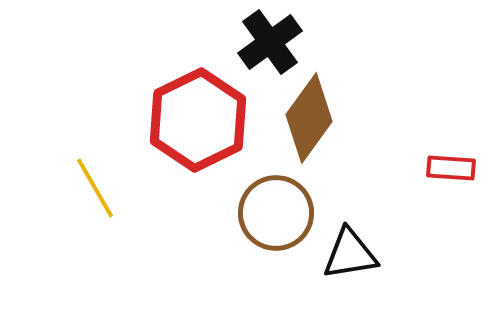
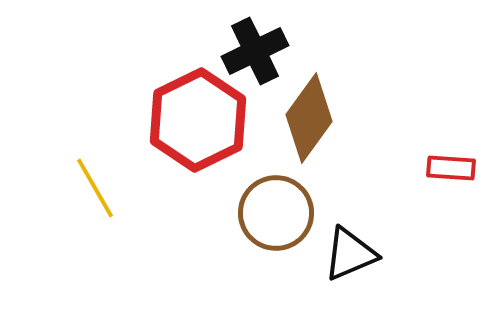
black cross: moved 15 px left, 9 px down; rotated 10 degrees clockwise
black triangle: rotated 14 degrees counterclockwise
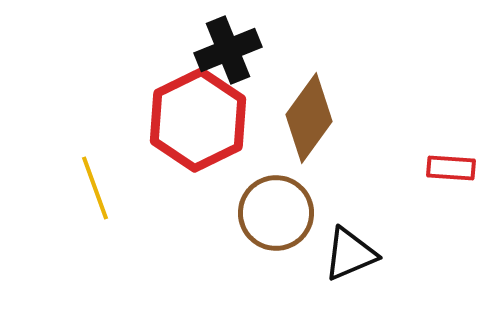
black cross: moved 27 px left, 1 px up; rotated 4 degrees clockwise
yellow line: rotated 10 degrees clockwise
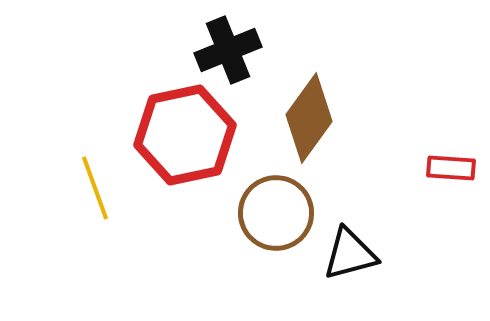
red hexagon: moved 13 px left, 15 px down; rotated 14 degrees clockwise
black triangle: rotated 8 degrees clockwise
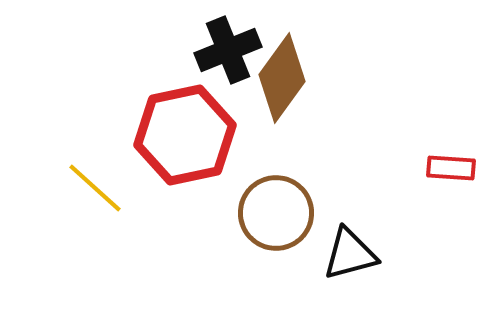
brown diamond: moved 27 px left, 40 px up
yellow line: rotated 28 degrees counterclockwise
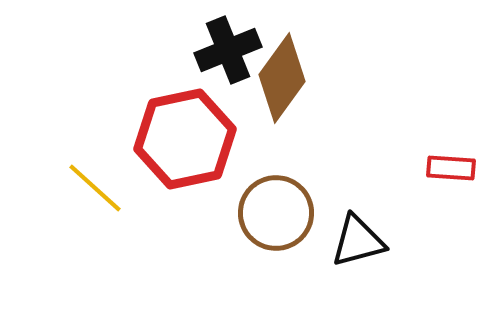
red hexagon: moved 4 px down
black triangle: moved 8 px right, 13 px up
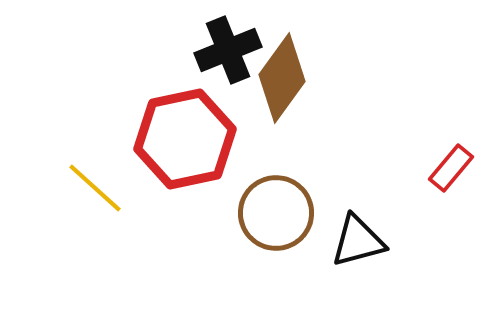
red rectangle: rotated 54 degrees counterclockwise
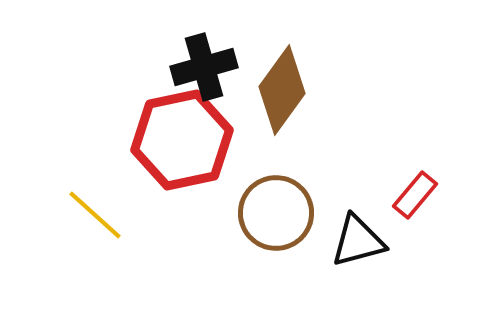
black cross: moved 24 px left, 17 px down; rotated 6 degrees clockwise
brown diamond: moved 12 px down
red hexagon: moved 3 px left, 1 px down
red rectangle: moved 36 px left, 27 px down
yellow line: moved 27 px down
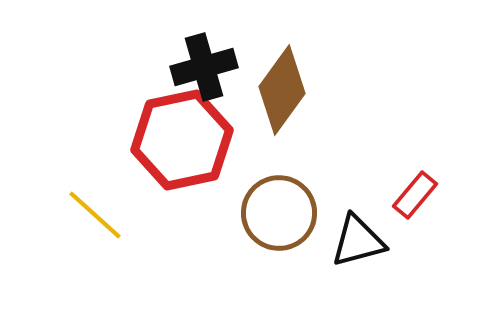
brown circle: moved 3 px right
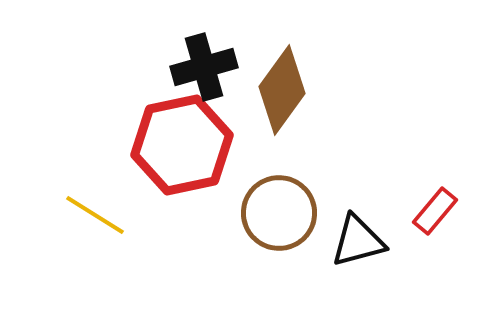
red hexagon: moved 5 px down
red rectangle: moved 20 px right, 16 px down
yellow line: rotated 10 degrees counterclockwise
